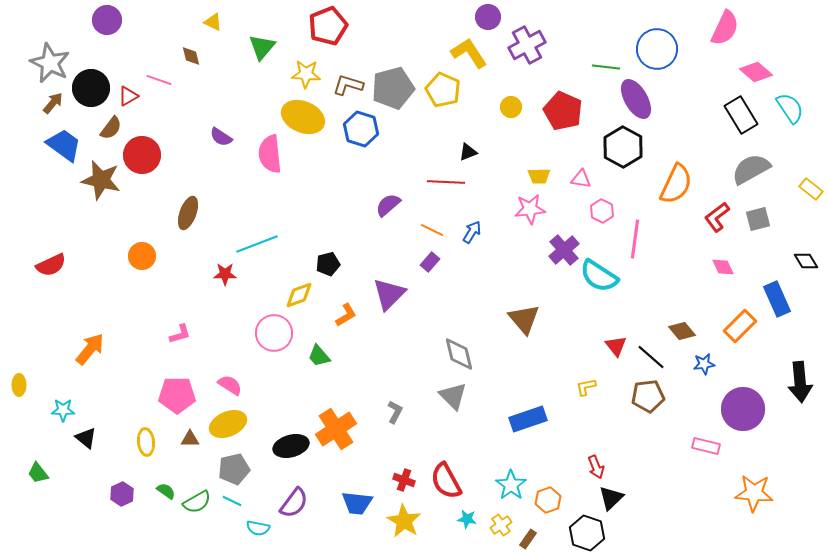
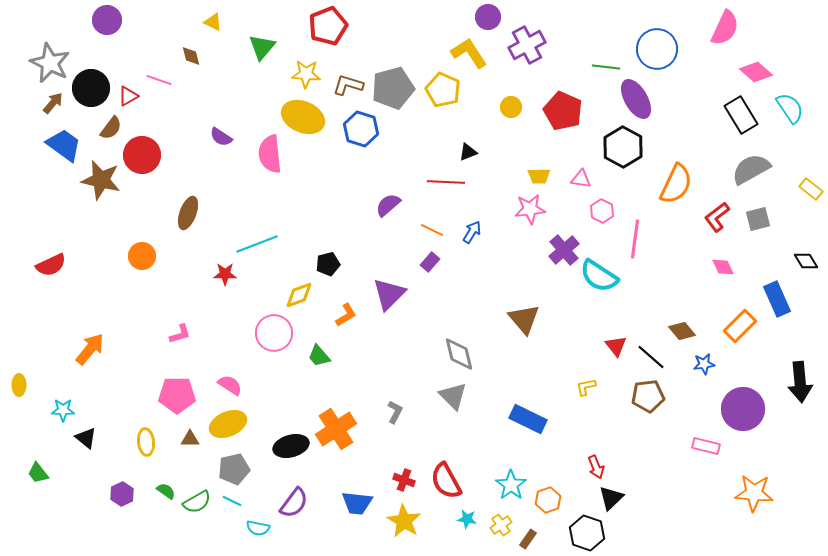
blue rectangle at (528, 419): rotated 45 degrees clockwise
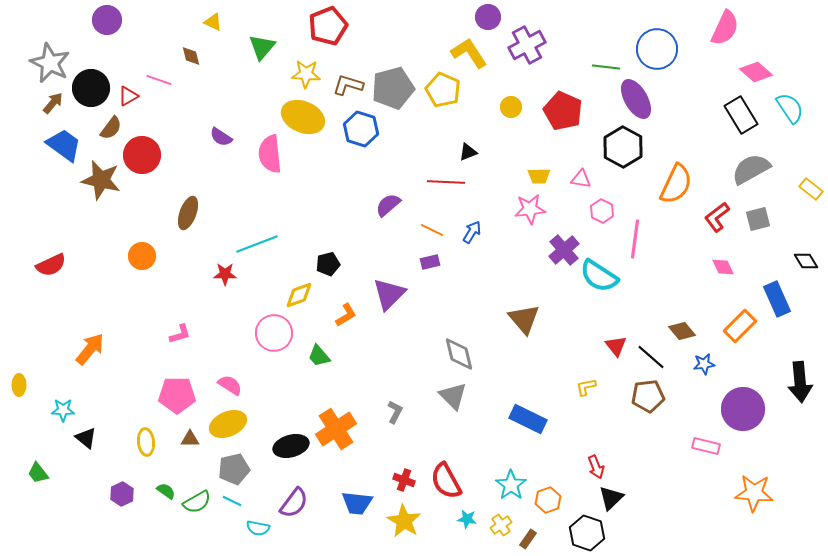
purple rectangle at (430, 262): rotated 36 degrees clockwise
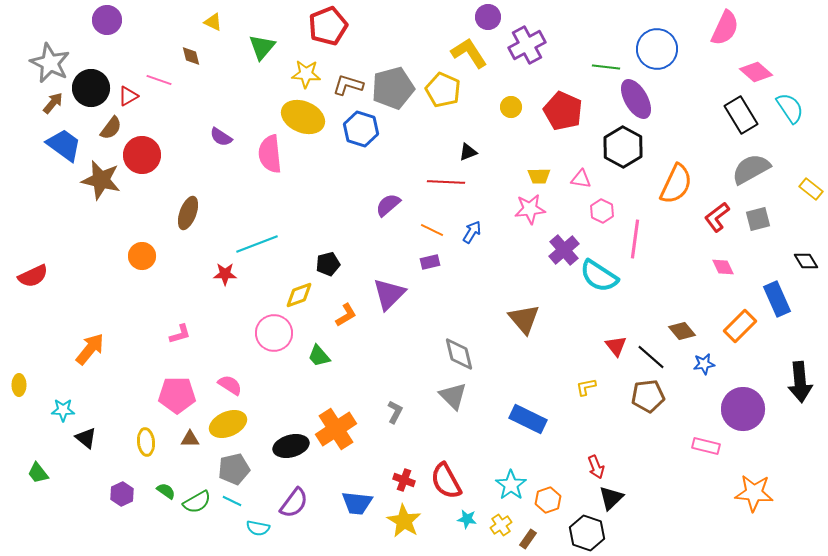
red semicircle at (51, 265): moved 18 px left, 11 px down
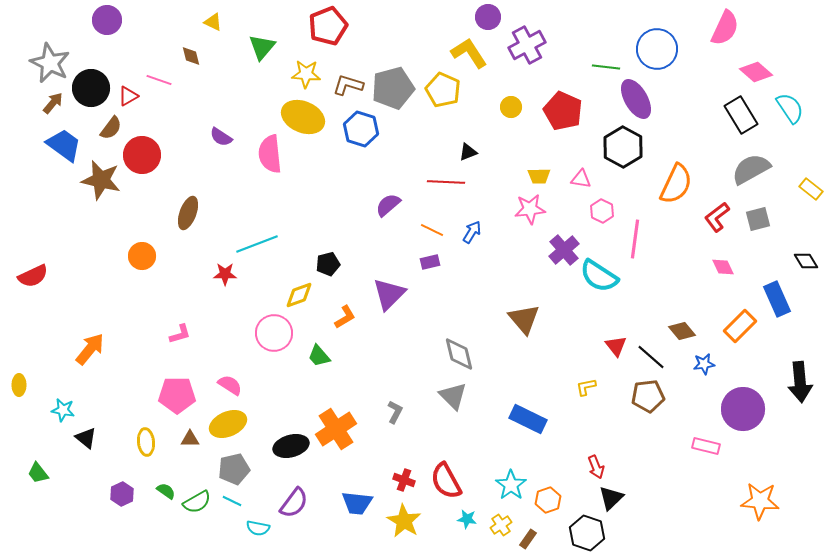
orange L-shape at (346, 315): moved 1 px left, 2 px down
cyan star at (63, 410): rotated 10 degrees clockwise
orange star at (754, 493): moved 6 px right, 8 px down
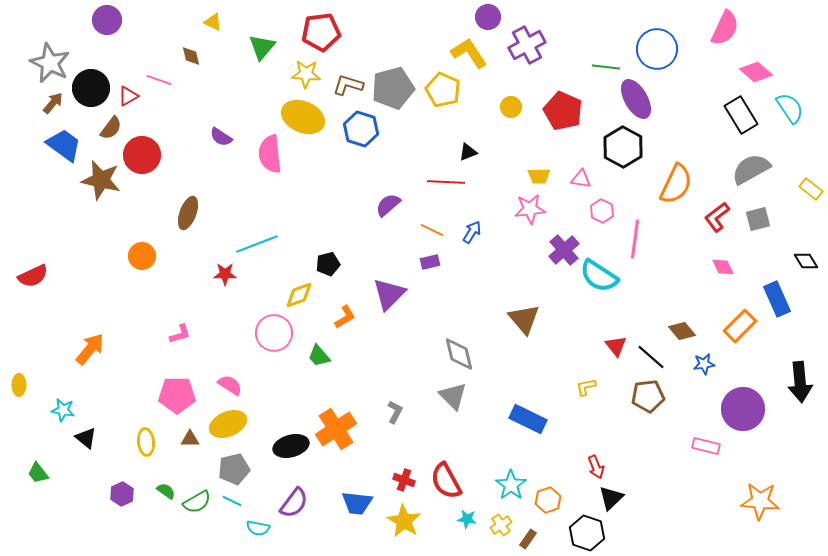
red pentagon at (328, 26): moved 7 px left, 6 px down; rotated 15 degrees clockwise
